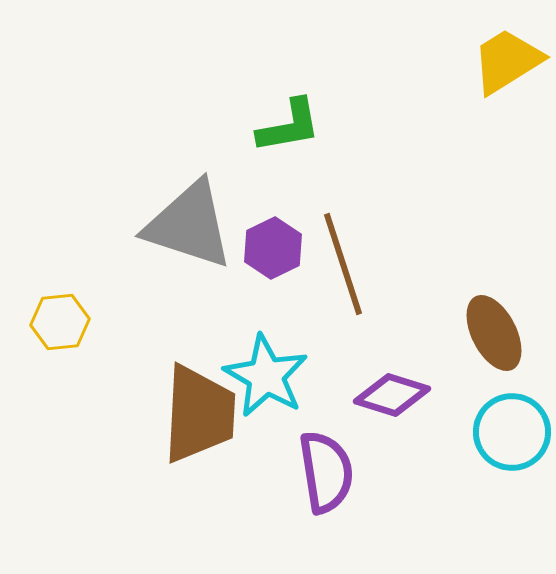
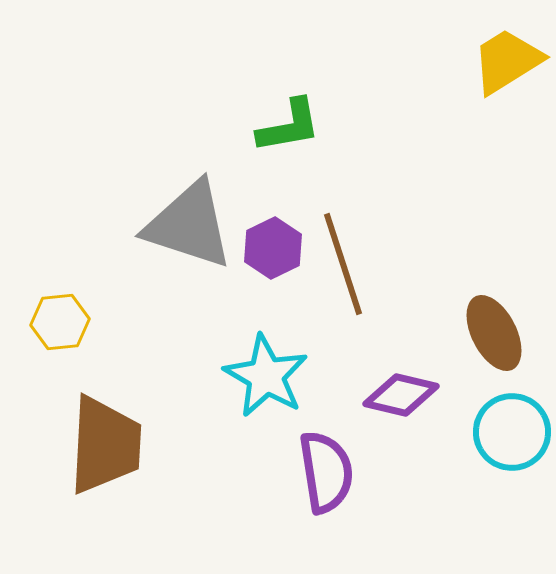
purple diamond: moved 9 px right; rotated 4 degrees counterclockwise
brown trapezoid: moved 94 px left, 31 px down
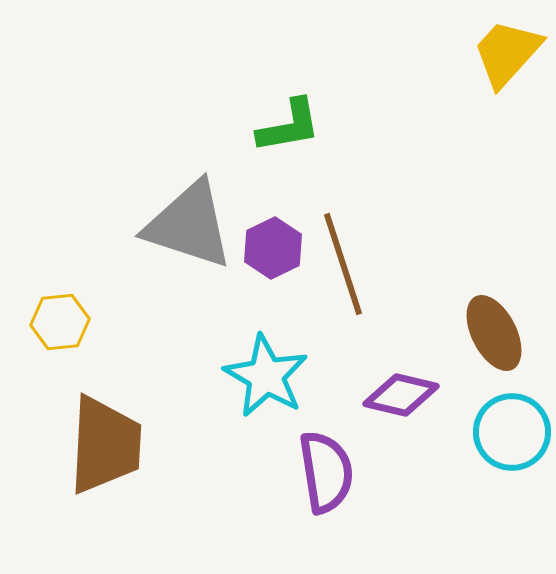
yellow trapezoid: moved 8 px up; rotated 16 degrees counterclockwise
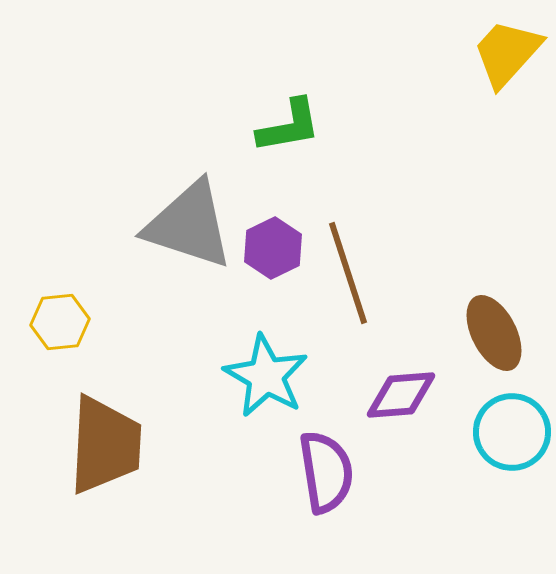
brown line: moved 5 px right, 9 px down
purple diamond: rotated 18 degrees counterclockwise
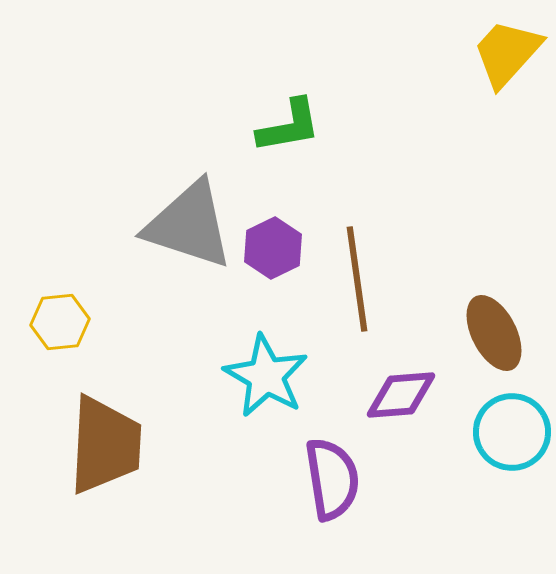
brown line: moved 9 px right, 6 px down; rotated 10 degrees clockwise
purple semicircle: moved 6 px right, 7 px down
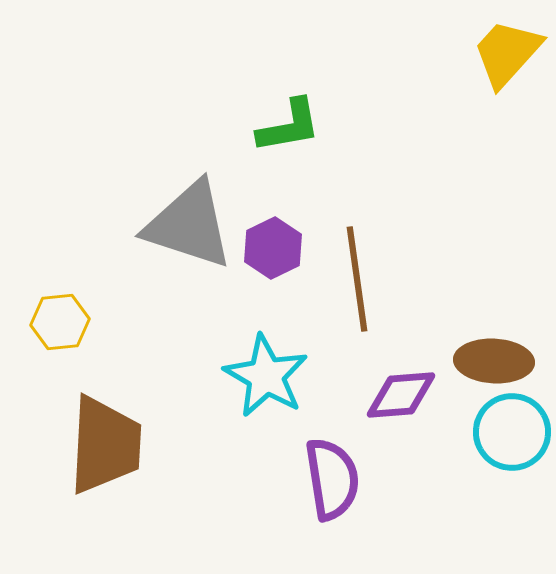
brown ellipse: moved 28 px down; rotated 60 degrees counterclockwise
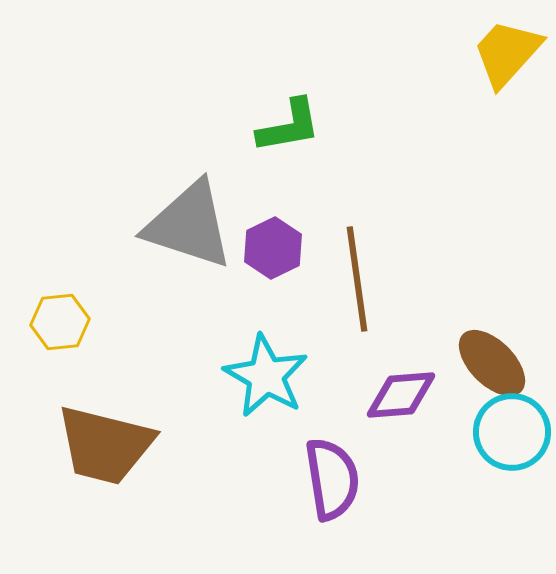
brown ellipse: moved 2 px left, 2 px down; rotated 42 degrees clockwise
brown trapezoid: rotated 101 degrees clockwise
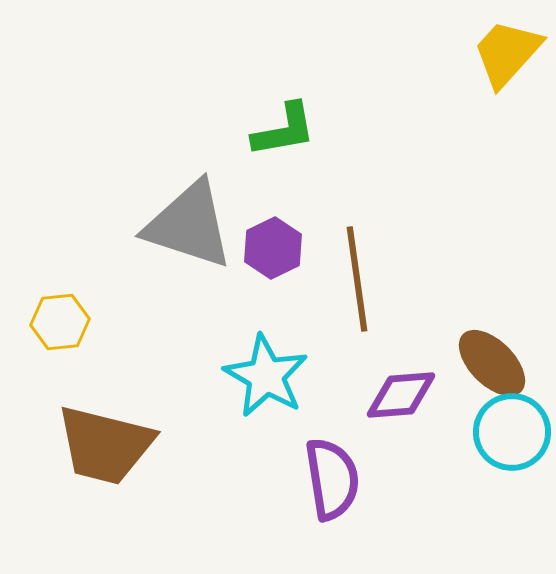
green L-shape: moved 5 px left, 4 px down
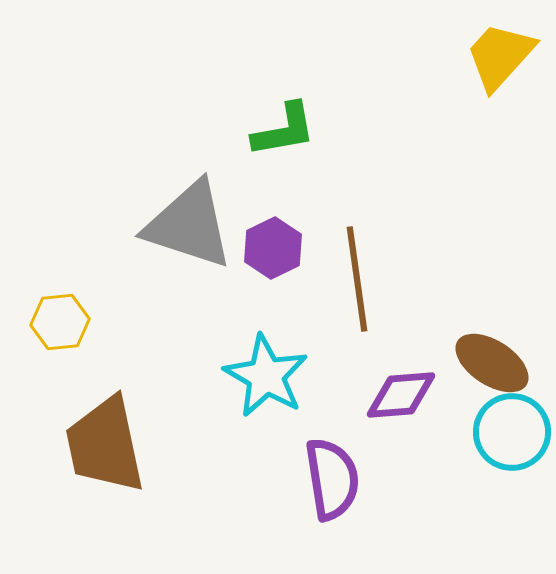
yellow trapezoid: moved 7 px left, 3 px down
brown ellipse: rotated 12 degrees counterclockwise
brown trapezoid: rotated 64 degrees clockwise
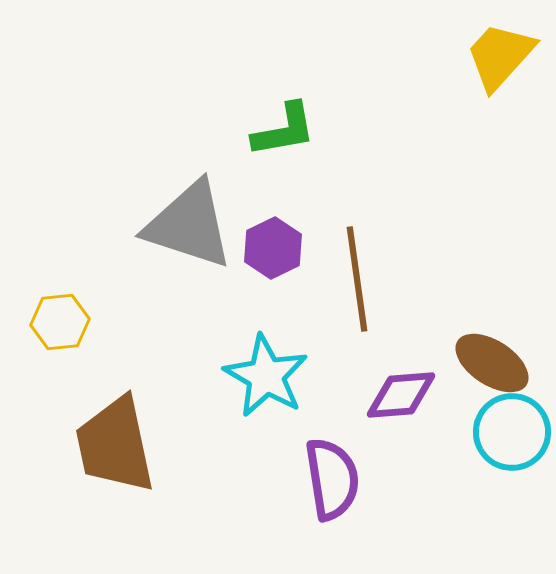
brown trapezoid: moved 10 px right
